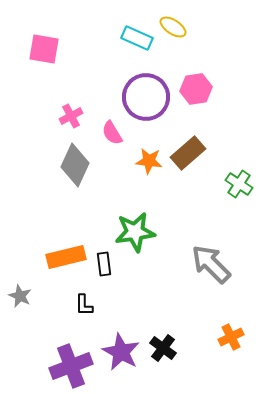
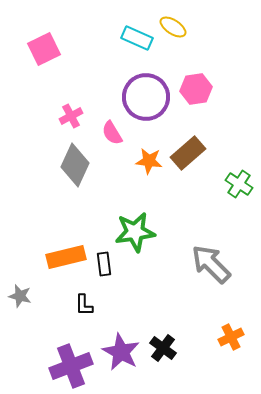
pink square: rotated 36 degrees counterclockwise
gray star: rotated 10 degrees counterclockwise
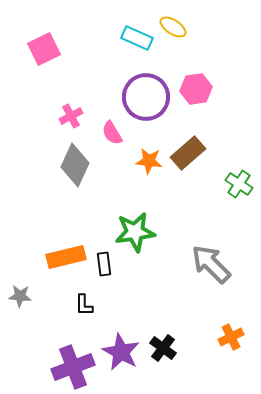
gray star: rotated 10 degrees counterclockwise
purple cross: moved 2 px right, 1 px down
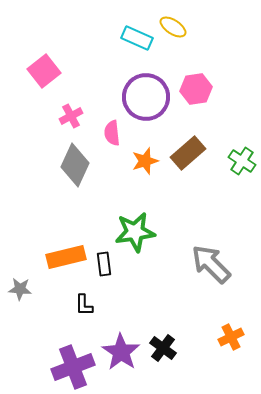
pink square: moved 22 px down; rotated 12 degrees counterclockwise
pink semicircle: rotated 25 degrees clockwise
orange star: moved 4 px left; rotated 24 degrees counterclockwise
green cross: moved 3 px right, 23 px up
gray star: moved 7 px up
purple star: rotated 6 degrees clockwise
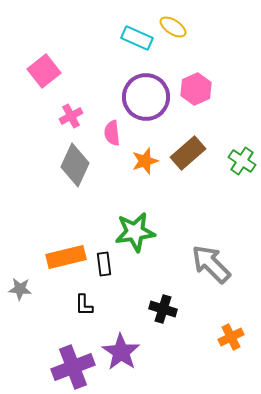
pink hexagon: rotated 16 degrees counterclockwise
black cross: moved 39 px up; rotated 20 degrees counterclockwise
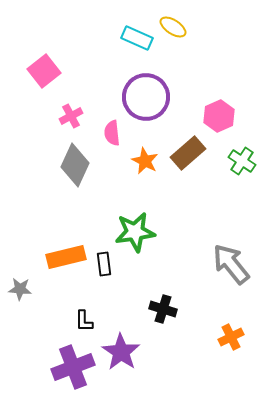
pink hexagon: moved 23 px right, 27 px down
orange star: rotated 28 degrees counterclockwise
gray arrow: moved 20 px right; rotated 6 degrees clockwise
black L-shape: moved 16 px down
